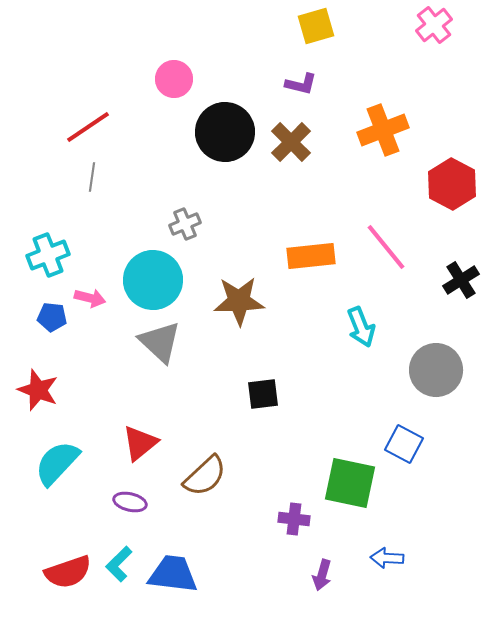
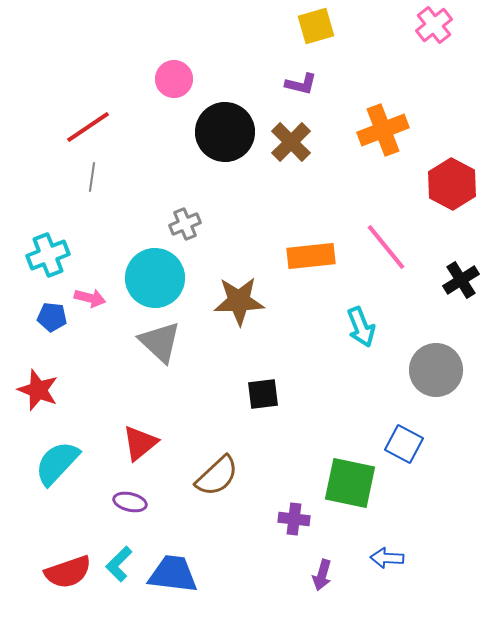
cyan circle: moved 2 px right, 2 px up
brown semicircle: moved 12 px right
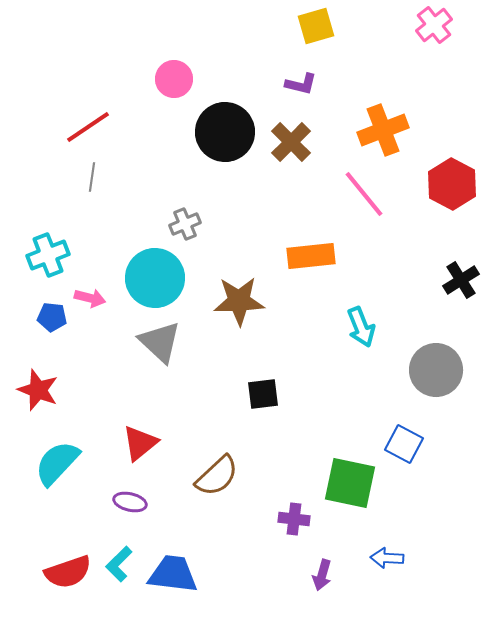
pink line: moved 22 px left, 53 px up
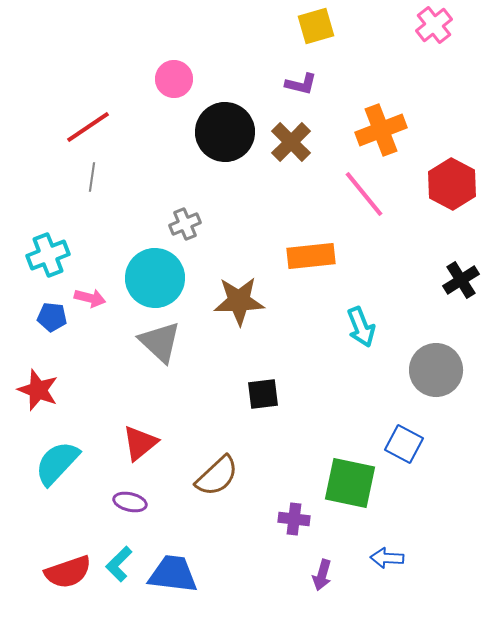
orange cross: moved 2 px left
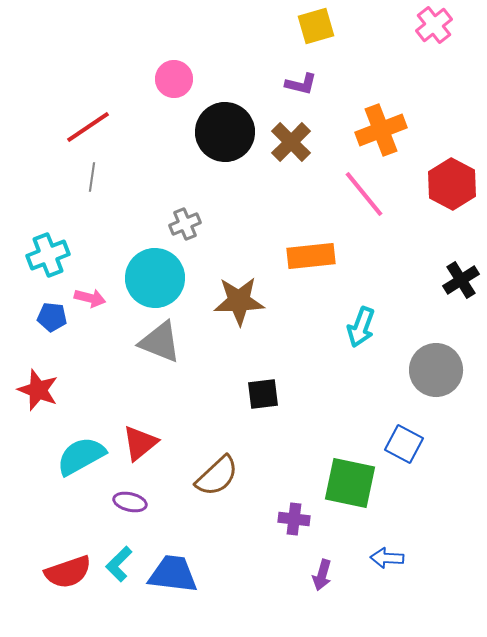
cyan arrow: rotated 42 degrees clockwise
gray triangle: rotated 21 degrees counterclockwise
cyan semicircle: moved 24 px right, 7 px up; rotated 18 degrees clockwise
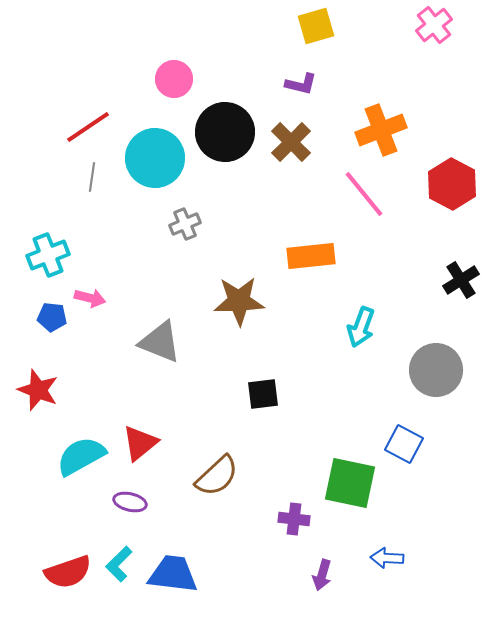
cyan circle: moved 120 px up
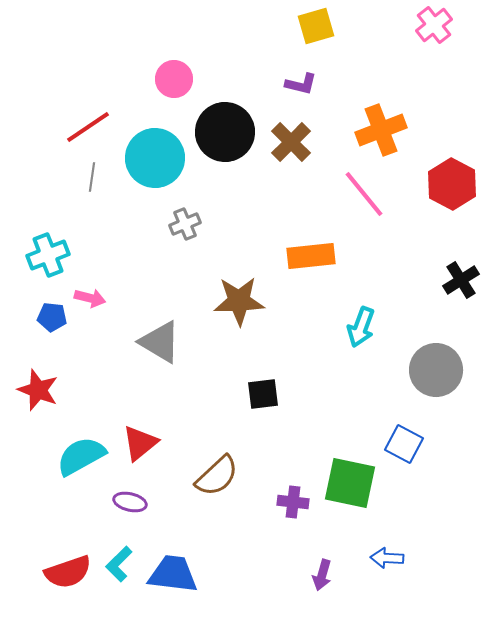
gray triangle: rotated 9 degrees clockwise
purple cross: moved 1 px left, 17 px up
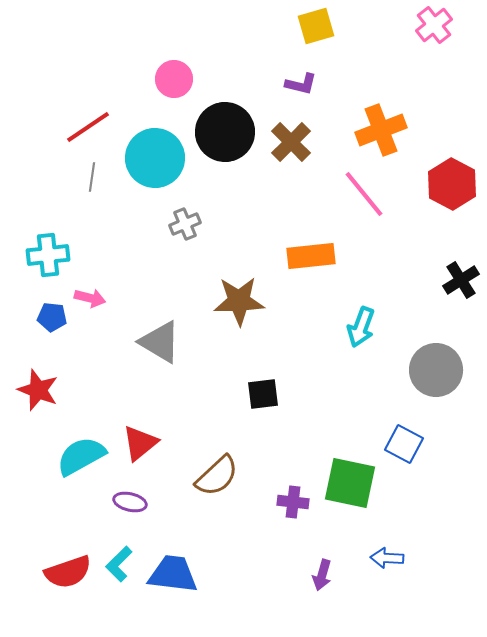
cyan cross: rotated 15 degrees clockwise
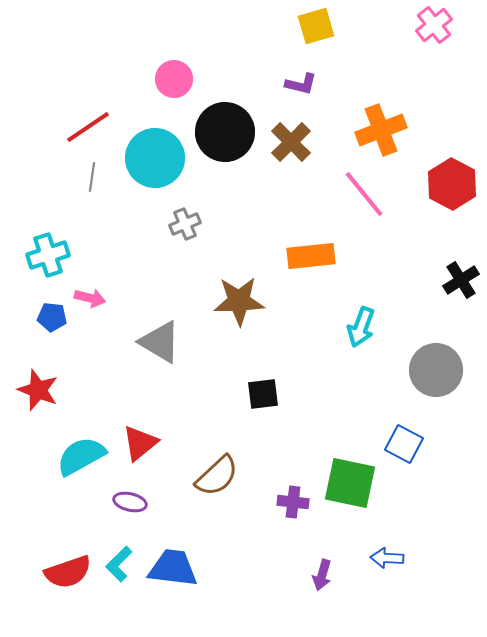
cyan cross: rotated 12 degrees counterclockwise
blue trapezoid: moved 6 px up
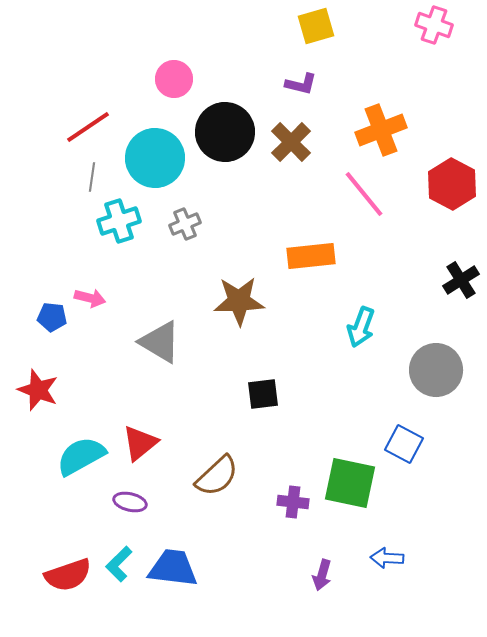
pink cross: rotated 33 degrees counterclockwise
cyan cross: moved 71 px right, 34 px up
red semicircle: moved 3 px down
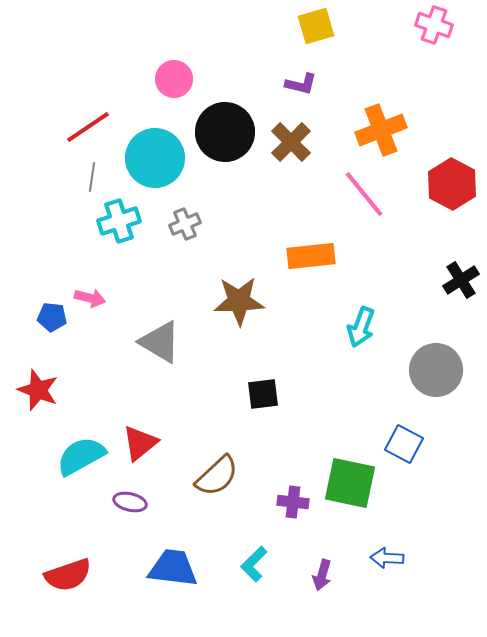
cyan L-shape: moved 135 px right
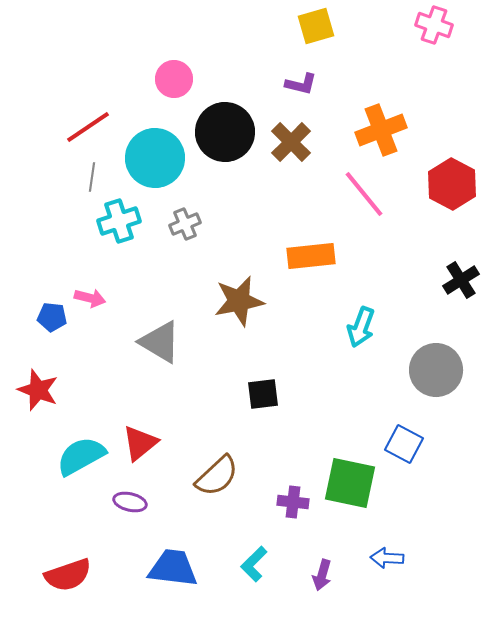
brown star: rotated 9 degrees counterclockwise
